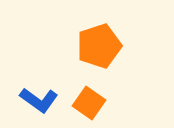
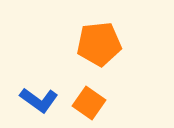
orange pentagon: moved 2 px up; rotated 12 degrees clockwise
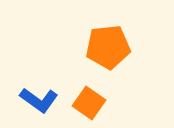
orange pentagon: moved 9 px right, 3 px down
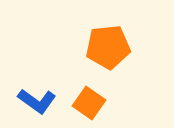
blue L-shape: moved 2 px left, 1 px down
